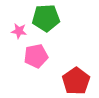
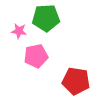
red pentagon: rotated 28 degrees counterclockwise
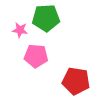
pink star: moved 1 px right, 1 px up
pink pentagon: rotated 15 degrees clockwise
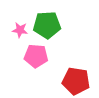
green pentagon: moved 1 px right, 7 px down
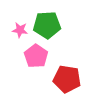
pink pentagon: rotated 30 degrees clockwise
red pentagon: moved 9 px left, 2 px up
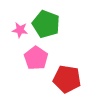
green pentagon: moved 1 px left, 1 px up; rotated 24 degrees clockwise
pink pentagon: moved 2 px down
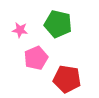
green pentagon: moved 12 px right; rotated 8 degrees counterclockwise
pink pentagon: rotated 15 degrees clockwise
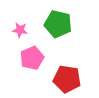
pink pentagon: moved 4 px left
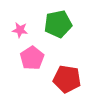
green pentagon: rotated 24 degrees counterclockwise
pink pentagon: rotated 10 degrees counterclockwise
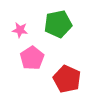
red pentagon: rotated 16 degrees clockwise
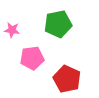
pink star: moved 8 px left
pink pentagon: rotated 25 degrees clockwise
